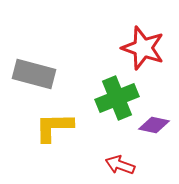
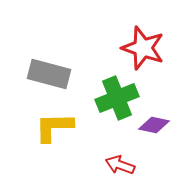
gray rectangle: moved 15 px right
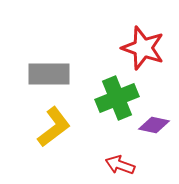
gray rectangle: rotated 15 degrees counterclockwise
yellow L-shape: rotated 144 degrees clockwise
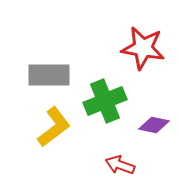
red star: rotated 9 degrees counterclockwise
gray rectangle: moved 1 px down
green cross: moved 12 px left, 3 px down
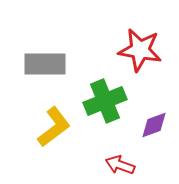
red star: moved 3 px left, 2 px down
gray rectangle: moved 4 px left, 11 px up
purple diamond: rotated 32 degrees counterclockwise
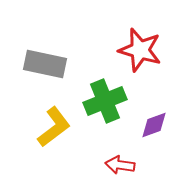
red star: rotated 6 degrees clockwise
gray rectangle: rotated 12 degrees clockwise
red arrow: rotated 12 degrees counterclockwise
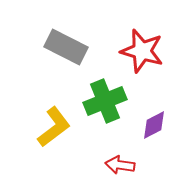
red star: moved 2 px right, 1 px down
gray rectangle: moved 21 px right, 17 px up; rotated 15 degrees clockwise
purple diamond: rotated 8 degrees counterclockwise
